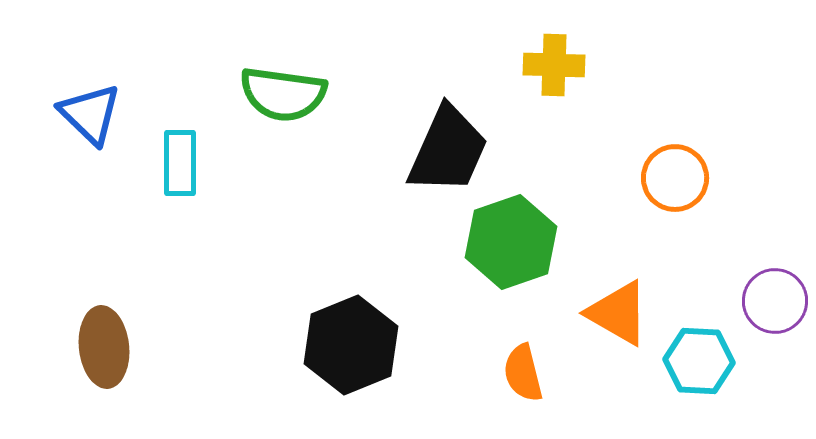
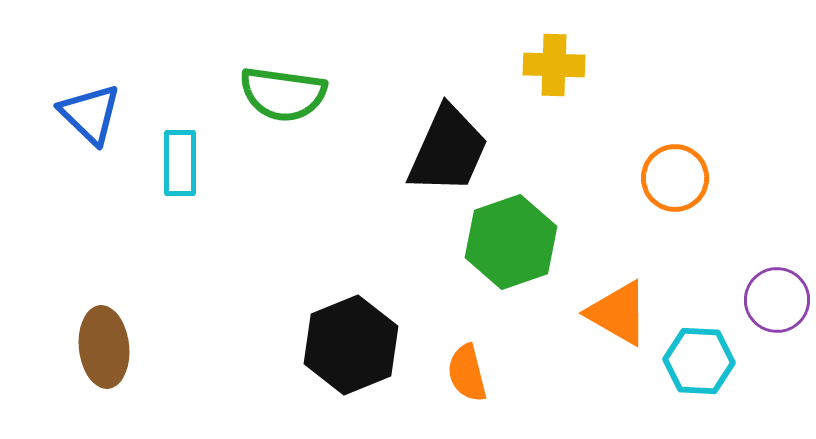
purple circle: moved 2 px right, 1 px up
orange semicircle: moved 56 px left
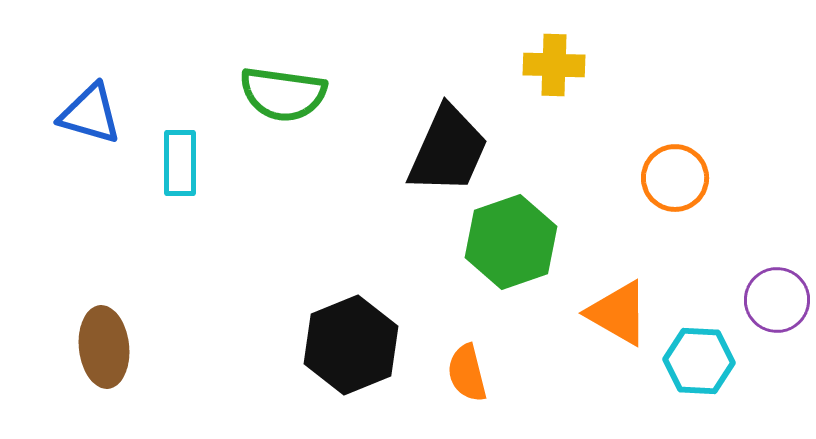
blue triangle: rotated 28 degrees counterclockwise
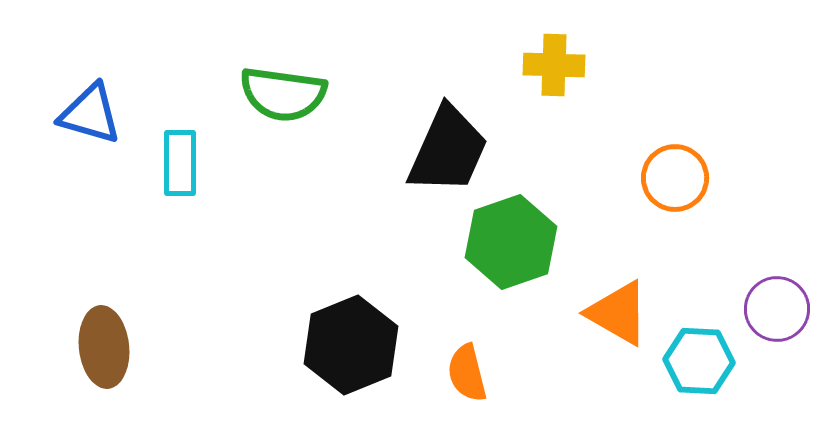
purple circle: moved 9 px down
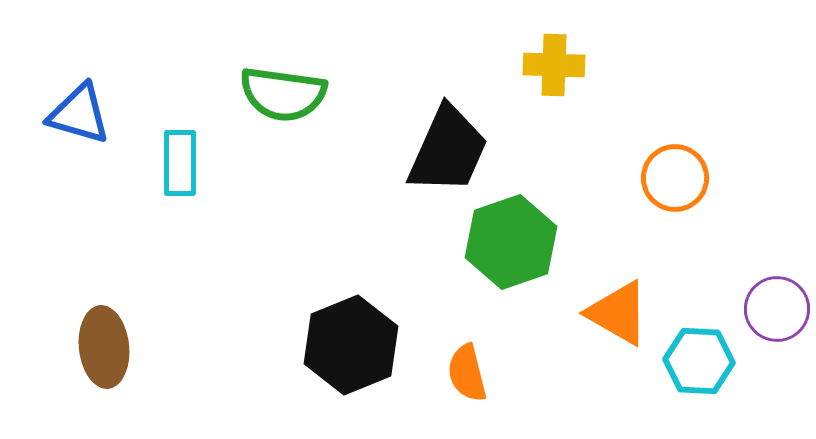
blue triangle: moved 11 px left
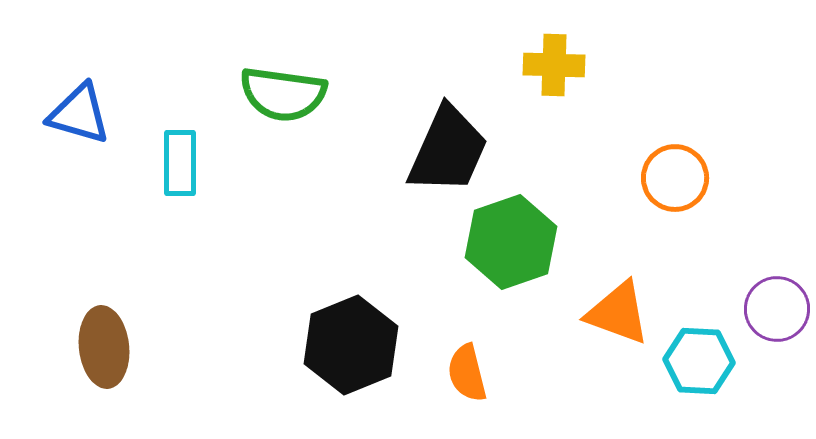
orange triangle: rotated 10 degrees counterclockwise
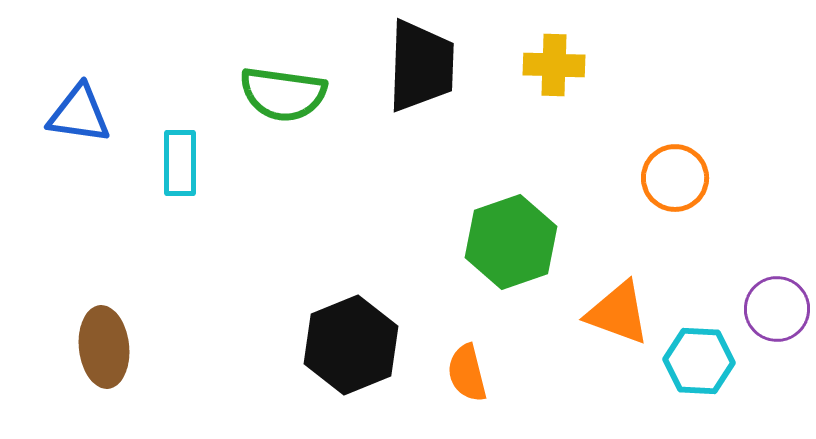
blue triangle: rotated 8 degrees counterclockwise
black trapezoid: moved 27 px left, 84 px up; rotated 22 degrees counterclockwise
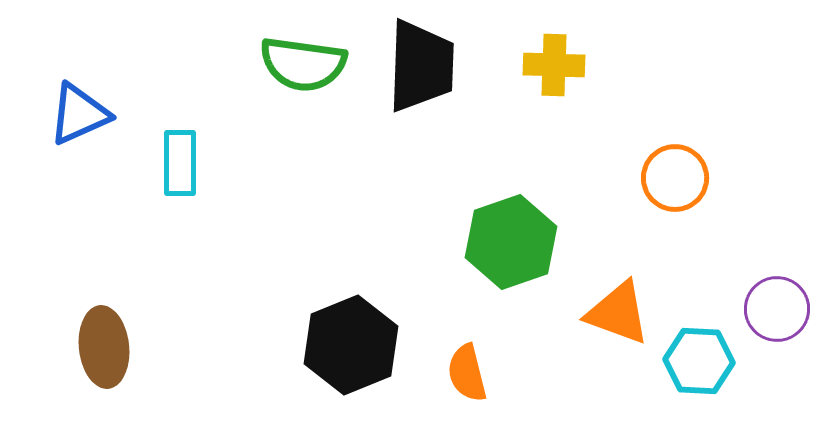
green semicircle: moved 20 px right, 30 px up
blue triangle: rotated 32 degrees counterclockwise
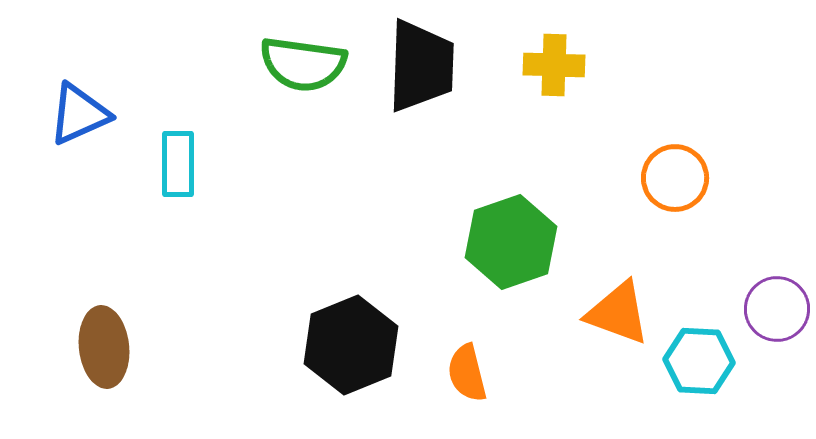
cyan rectangle: moved 2 px left, 1 px down
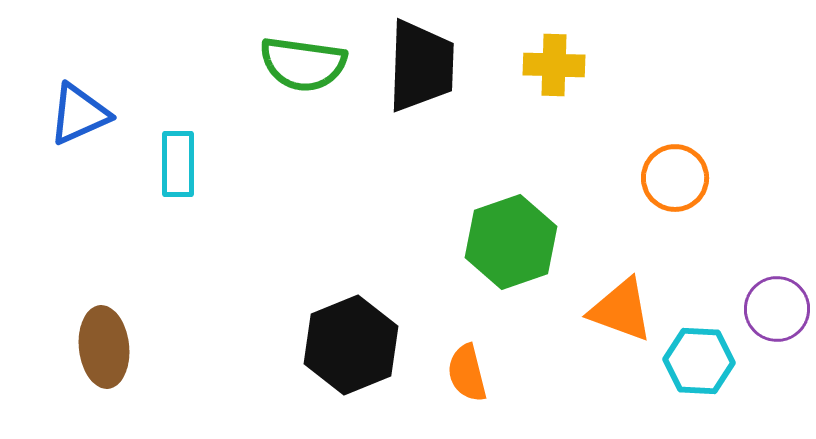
orange triangle: moved 3 px right, 3 px up
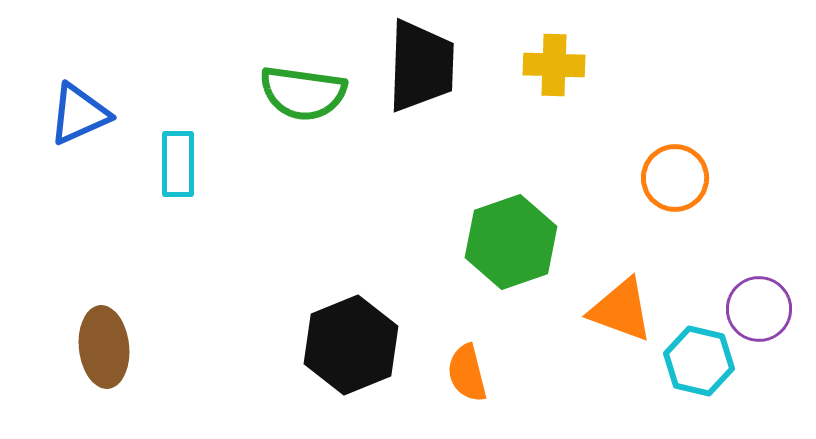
green semicircle: moved 29 px down
purple circle: moved 18 px left
cyan hexagon: rotated 10 degrees clockwise
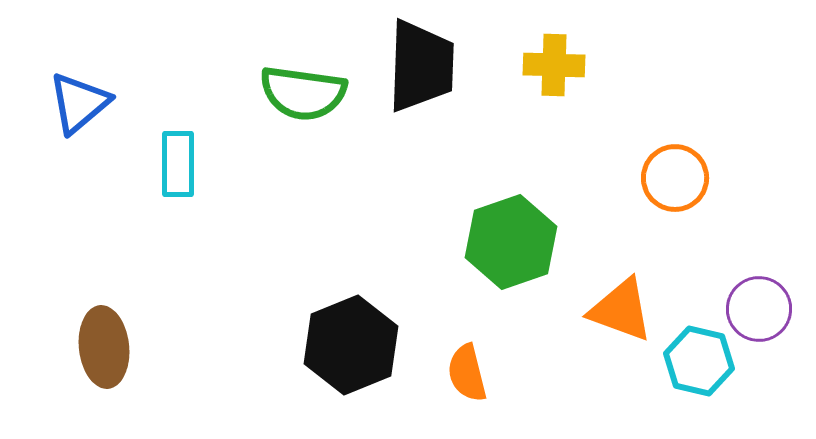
blue triangle: moved 11 px up; rotated 16 degrees counterclockwise
